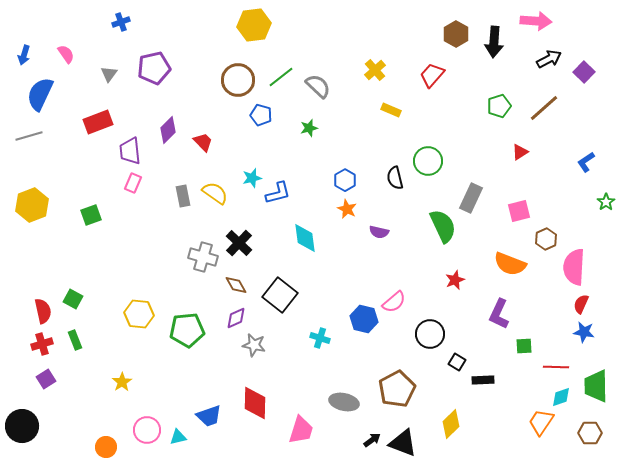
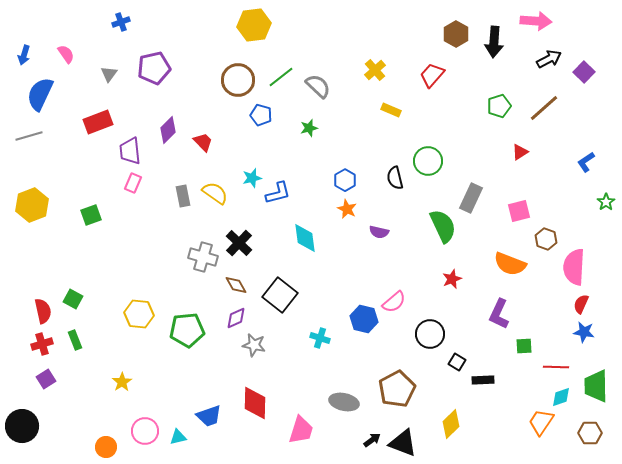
brown hexagon at (546, 239): rotated 15 degrees counterclockwise
red star at (455, 280): moved 3 px left, 1 px up
pink circle at (147, 430): moved 2 px left, 1 px down
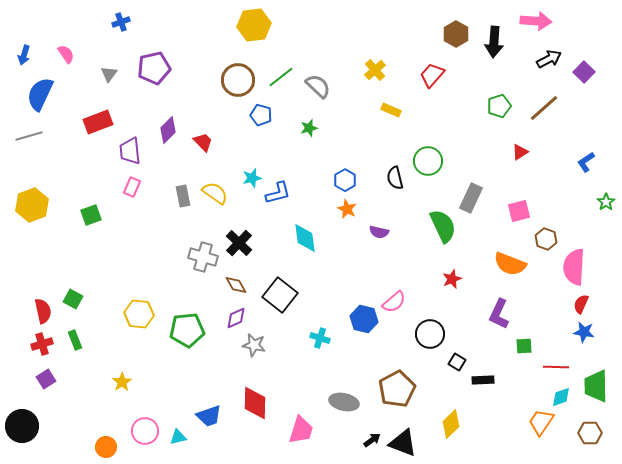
pink rectangle at (133, 183): moved 1 px left, 4 px down
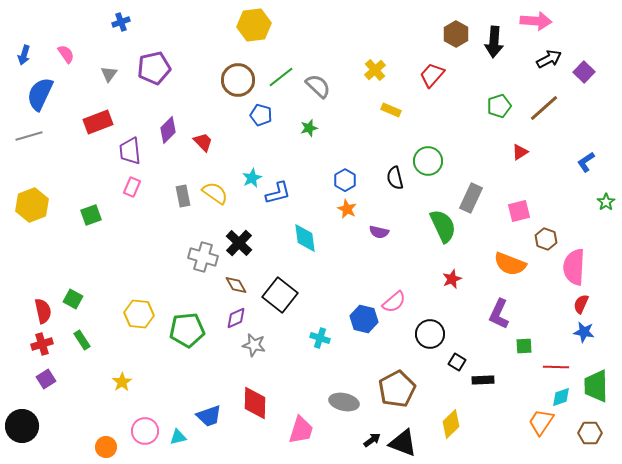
cyan star at (252, 178): rotated 12 degrees counterclockwise
green rectangle at (75, 340): moved 7 px right; rotated 12 degrees counterclockwise
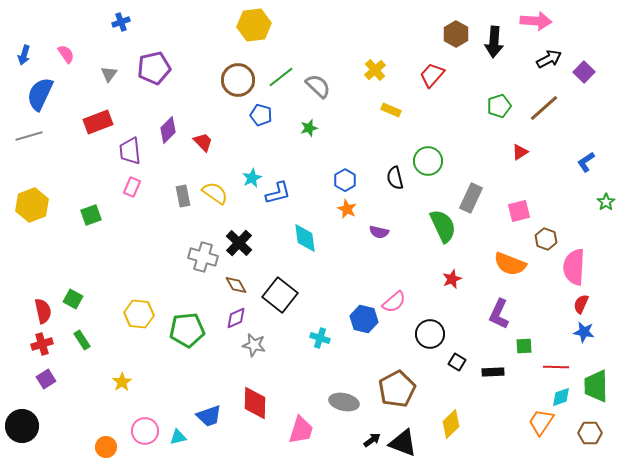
black rectangle at (483, 380): moved 10 px right, 8 px up
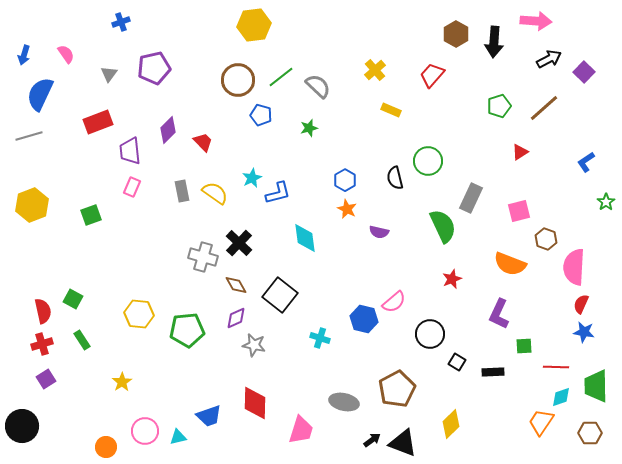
gray rectangle at (183, 196): moved 1 px left, 5 px up
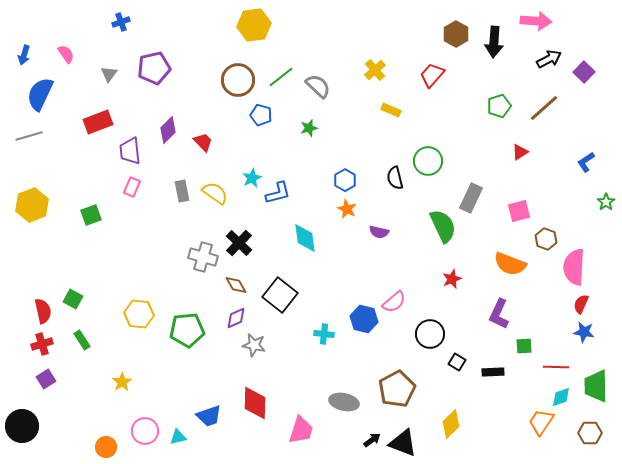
cyan cross at (320, 338): moved 4 px right, 4 px up; rotated 12 degrees counterclockwise
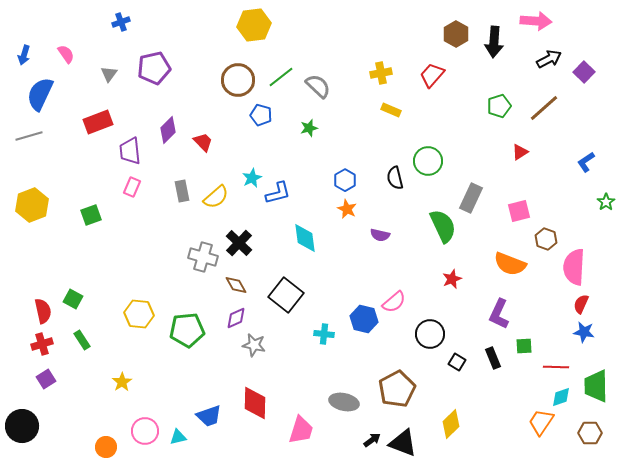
yellow cross at (375, 70): moved 6 px right, 3 px down; rotated 30 degrees clockwise
yellow semicircle at (215, 193): moved 1 px right, 4 px down; rotated 104 degrees clockwise
purple semicircle at (379, 232): moved 1 px right, 3 px down
black square at (280, 295): moved 6 px right
black rectangle at (493, 372): moved 14 px up; rotated 70 degrees clockwise
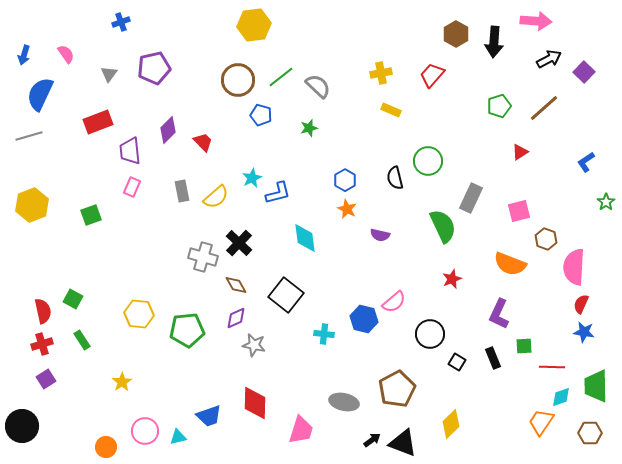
red line at (556, 367): moved 4 px left
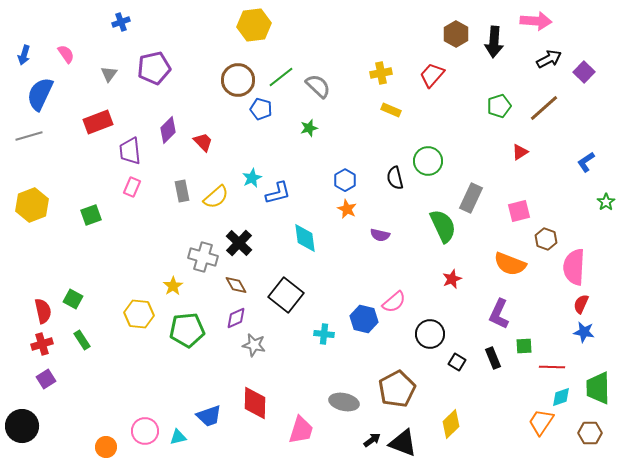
blue pentagon at (261, 115): moved 6 px up
yellow star at (122, 382): moved 51 px right, 96 px up
green trapezoid at (596, 386): moved 2 px right, 2 px down
